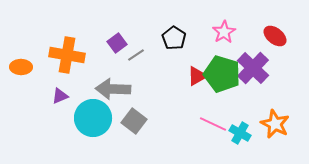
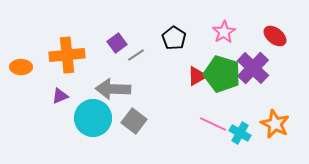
orange cross: rotated 16 degrees counterclockwise
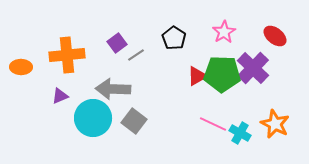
green pentagon: rotated 15 degrees counterclockwise
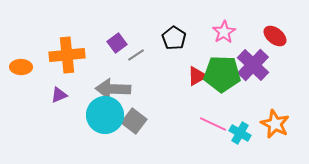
purple cross: moved 3 px up
purple triangle: moved 1 px left, 1 px up
cyan circle: moved 12 px right, 3 px up
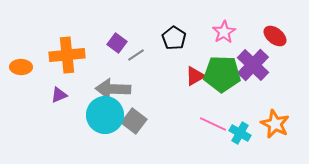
purple square: rotated 18 degrees counterclockwise
red triangle: moved 2 px left
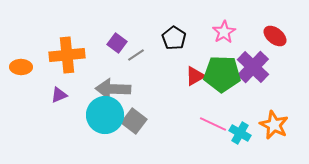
purple cross: moved 2 px down
orange star: moved 1 px left, 1 px down
